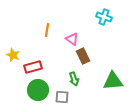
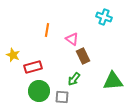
green arrow: rotated 56 degrees clockwise
green circle: moved 1 px right, 1 px down
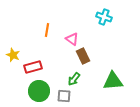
gray square: moved 2 px right, 1 px up
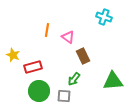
pink triangle: moved 4 px left, 2 px up
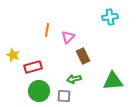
cyan cross: moved 6 px right; rotated 28 degrees counterclockwise
pink triangle: rotated 40 degrees clockwise
green arrow: rotated 40 degrees clockwise
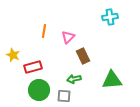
orange line: moved 3 px left, 1 px down
green triangle: moved 1 px left, 1 px up
green circle: moved 1 px up
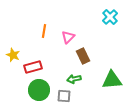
cyan cross: rotated 35 degrees counterclockwise
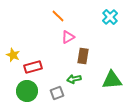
orange line: moved 14 px right, 15 px up; rotated 56 degrees counterclockwise
pink triangle: rotated 16 degrees clockwise
brown rectangle: rotated 35 degrees clockwise
green circle: moved 12 px left, 1 px down
gray square: moved 7 px left, 3 px up; rotated 24 degrees counterclockwise
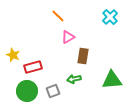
gray square: moved 4 px left, 2 px up
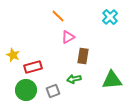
green circle: moved 1 px left, 1 px up
